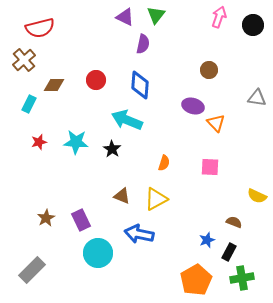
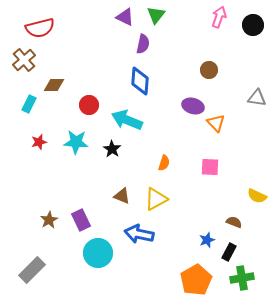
red circle: moved 7 px left, 25 px down
blue diamond: moved 4 px up
brown star: moved 3 px right, 2 px down
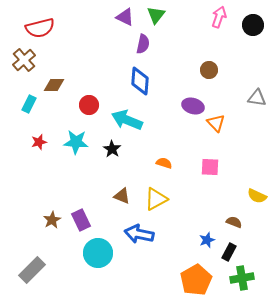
orange semicircle: rotated 91 degrees counterclockwise
brown star: moved 3 px right
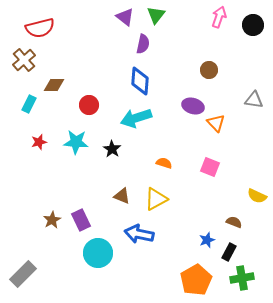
purple triangle: rotated 12 degrees clockwise
gray triangle: moved 3 px left, 2 px down
cyan arrow: moved 9 px right, 2 px up; rotated 40 degrees counterclockwise
pink square: rotated 18 degrees clockwise
gray rectangle: moved 9 px left, 4 px down
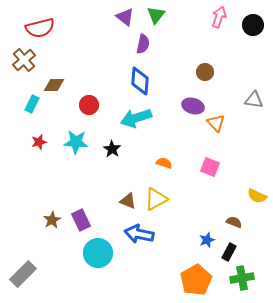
brown circle: moved 4 px left, 2 px down
cyan rectangle: moved 3 px right
brown triangle: moved 6 px right, 5 px down
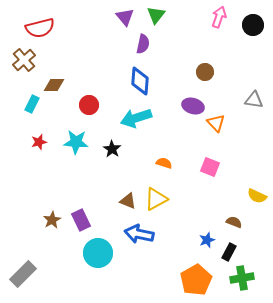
purple triangle: rotated 12 degrees clockwise
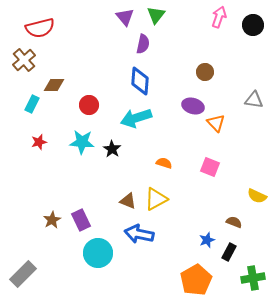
cyan star: moved 6 px right
green cross: moved 11 px right
